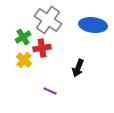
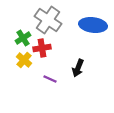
green cross: moved 1 px down
purple line: moved 12 px up
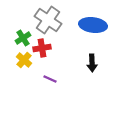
black arrow: moved 14 px right, 5 px up; rotated 24 degrees counterclockwise
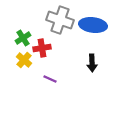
gray cross: moved 12 px right; rotated 16 degrees counterclockwise
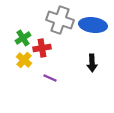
purple line: moved 1 px up
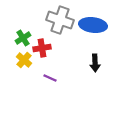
black arrow: moved 3 px right
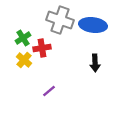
purple line: moved 1 px left, 13 px down; rotated 64 degrees counterclockwise
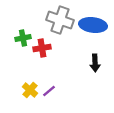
green cross: rotated 21 degrees clockwise
yellow cross: moved 6 px right, 30 px down
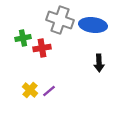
black arrow: moved 4 px right
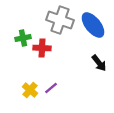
blue ellipse: rotated 44 degrees clockwise
red cross: rotated 12 degrees clockwise
black arrow: rotated 36 degrees counterclockwise
purple line: moved 2 px right, 3 px up
